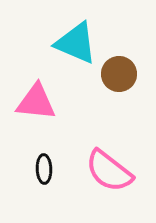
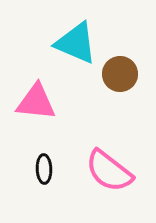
brown circle: moved 1 px right
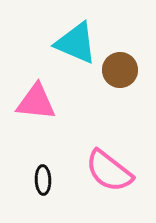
brown circle: moved 4 px up
black ellipse: moved 1 px left, 11 px down
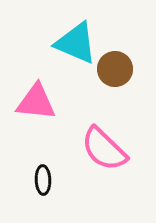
brown circle: moved 5 px left, 1 px up
pink semicircle: moved 5 px left, 22 px up; rotated 6 degrees clockwise
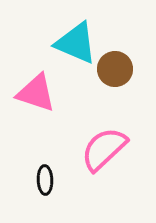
pink triangle: moved 9 px up; rotated 12 degrees clockwise
pink semicircle: rotated 93 degrees clockwise
black ellipse: moved 2 px right
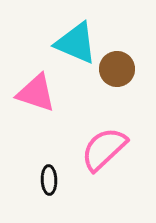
brown circle: moved 2 px right
black ellipse: moved 4 px right
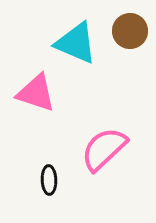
brown circle: moved 13 px right, 38 px up
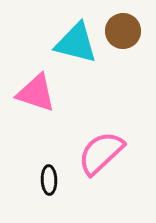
brown circle: moved 7 px left
cyan triangle: rotated 9 degrees counterclockwise
pink semicircle: moved 3 px left, 4 px down
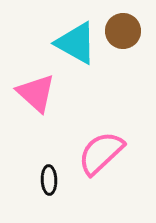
cyan triangle: rotated 15 degrees clockwise
pink triangle: rotated 24 degrees clockwise
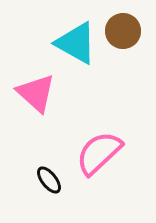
pink semicircle: moved 2 px left
black ellipse: rotated 36 degrees counterclockwise
